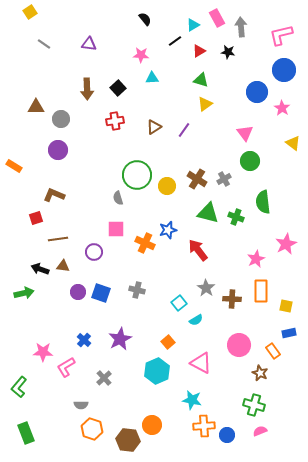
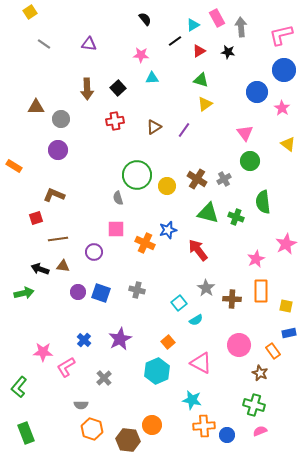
yellow triangle at (293, 143): moved 5 px left, 1 px down
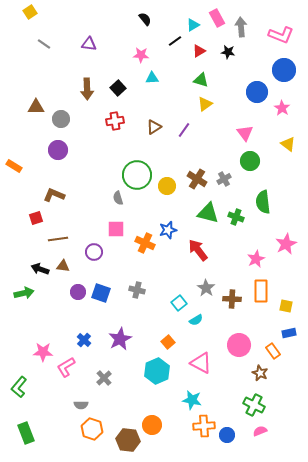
pink L-shape at (281, 35): rotated 145 degrees counterclockwise
green cross at (254, 405): rotated 10 degrees clockwise
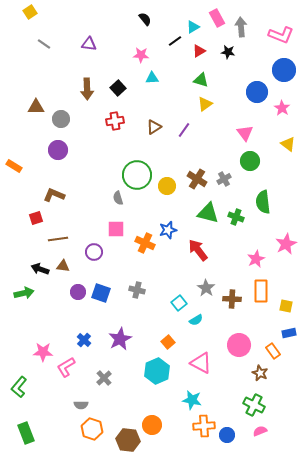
cyan triangle at (193, 25): moved 2 px down
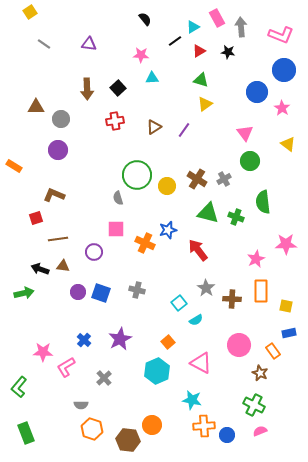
pink star at (286, 244): rotated 25 degrees clockwise
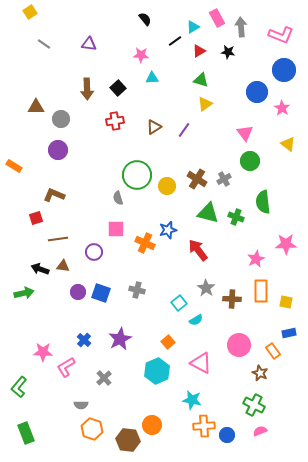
yellow square at (286, 306): moved 4 px up
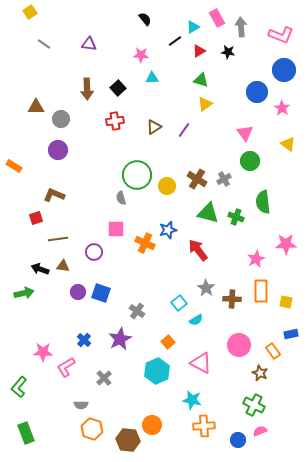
gray semicircle at (118, 198): moved 3 px right
gray cross at (137, 290): moved 21 px down; rotated 21 degrees clockwise
blue rectangle at (289, 333): moved 2 px right, 1 px down
blue circle at (227, 435): moved 11 px right, 5 px down
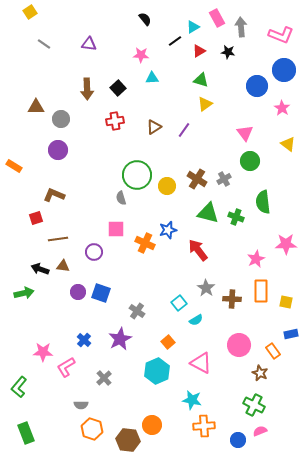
blue circle at (257, 92): moved 6 px up
